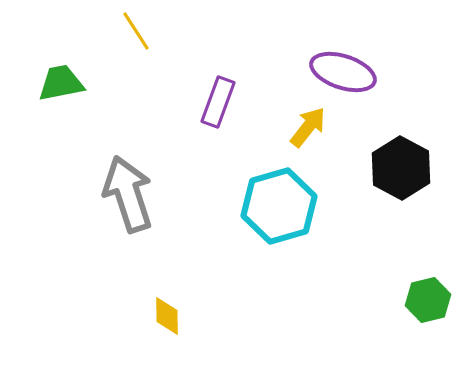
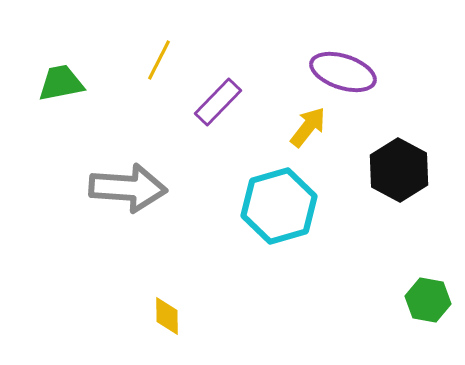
yellow line: moved 23 px right, 29 px down; rotated 60 degrees clockwise
purple rectangle: rotated 24 degrees clockwise
black hexagon: moved 2 px left, 2 px down
gray arrow: moved 6 px up; rotated 112 degrees clockwise
green hexagon: rotated 24 degrees clockwise
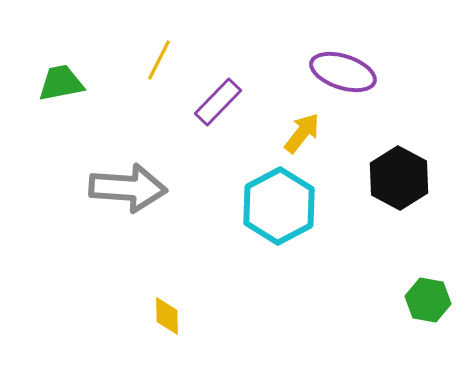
yellow arrow: moved 6 px left, 6 px down
black hexagon: moved 8 px down
cyan hexagon: rotated 12 degrees counterclockwise
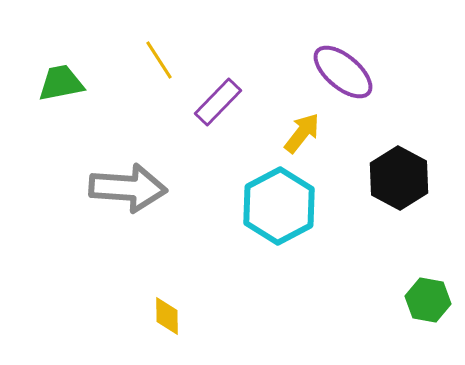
yellow line: rotated 60 degrees counterclockwise
purple ellipse: rotated 22 degrees clockwise
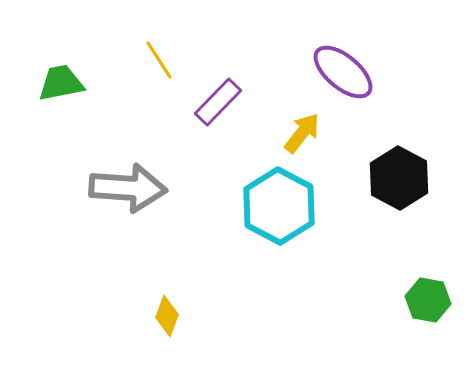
cyan hexagon: rotated 4 degrees counterclockwise
yellow diamond: rotated 21 degrees clockwise
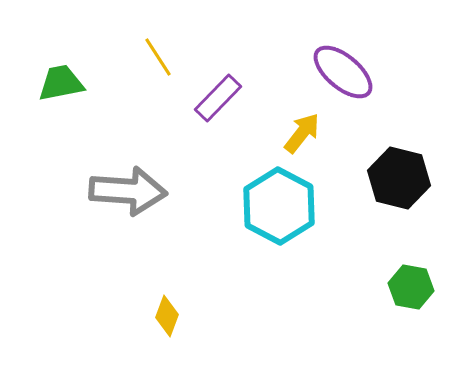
yellow line: moved 1 px left, 3 px up
purple rectangle: moved 4 px up
black hexagon: rotated 14 degrees counterclockwise
gray arrow: moved 3 px down
green hexagon: moved 17 px left, 13 px up
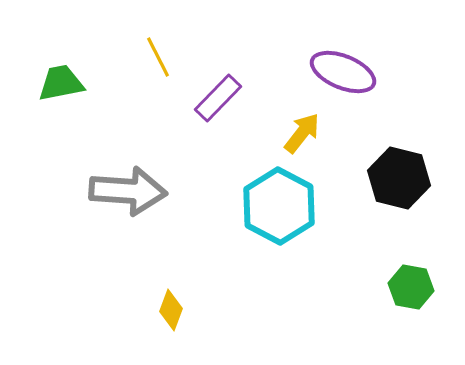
yellow line: rotated 6 degrees clockwise
purple ellipse: rotated 18 degrees counterclockwise
yellow diamond: moved 4 px right, 6 px up
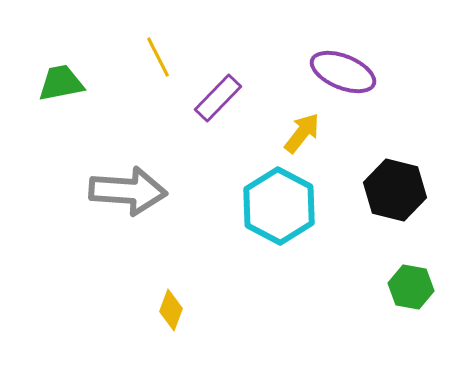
black hexagon: moved 4 px left, 12 px down
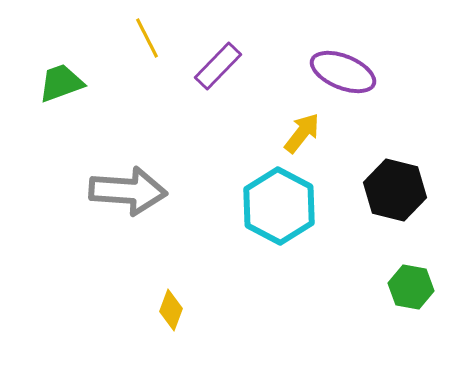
yellow line: moved 11 px left, 19 px up
green trapezoid: rotated 9 degrees counterclockwise
purple rectangle: moved 32 px up
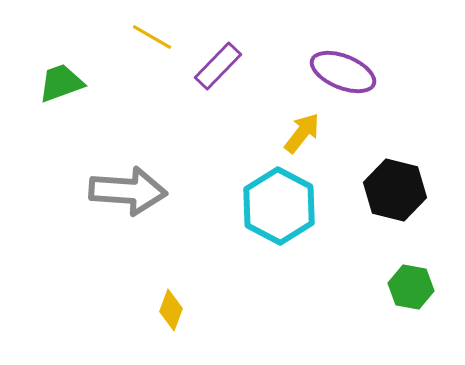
yellow line: moved 5 px right, 1 px up; rotated 33 degrees counterclockwise
